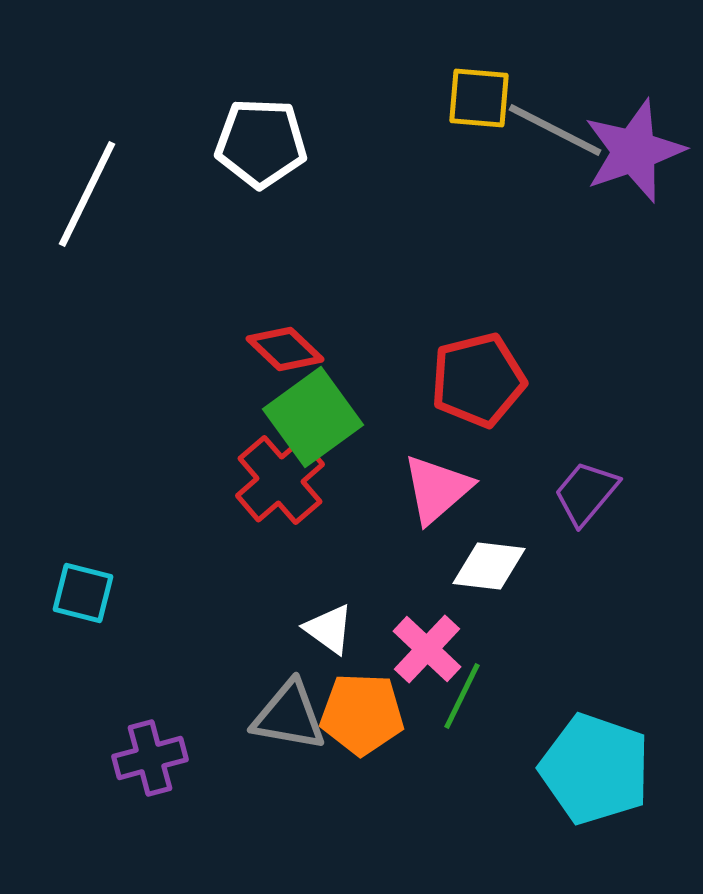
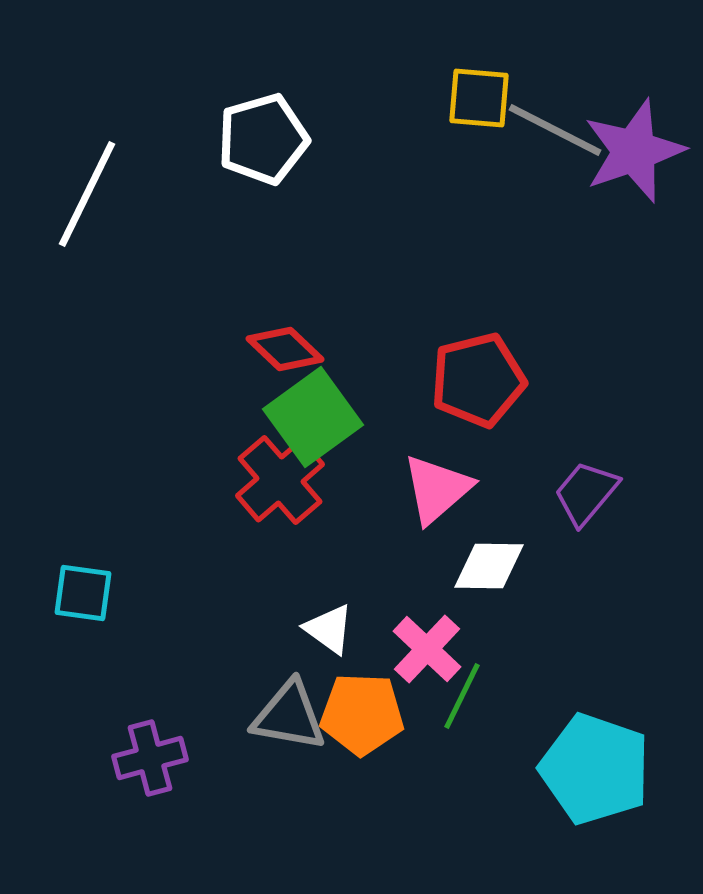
white pentagon: moved 2 px right, 4 px up; rotated 18 degrees counterclockwise
white diamond: rotated 6 degrees counterclockwise
cyan square: rotated 6 degrees counterclockwise
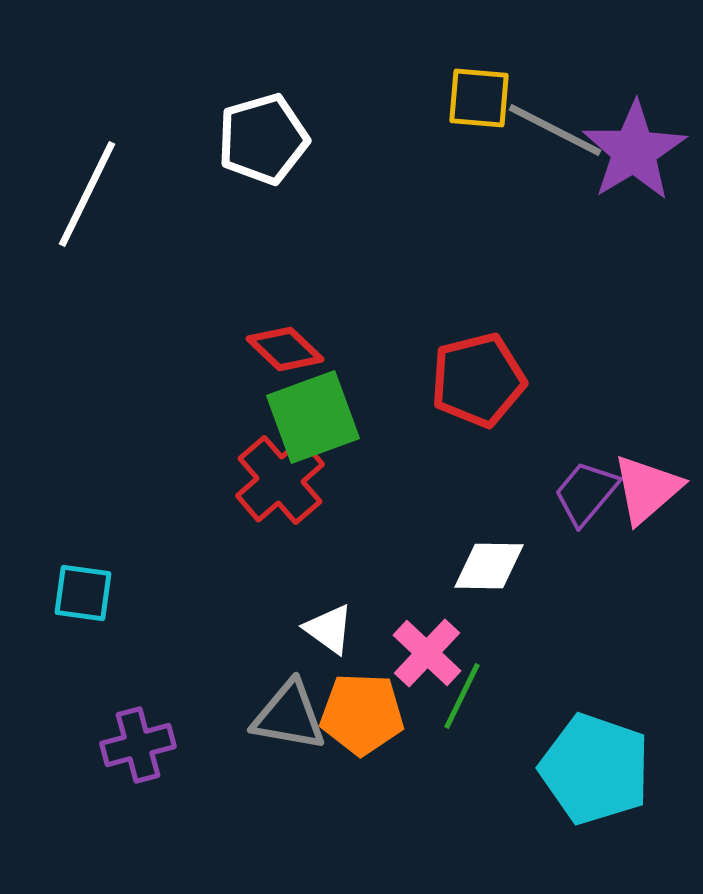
purple star: rotated 12 degrees counterclockwise
green square: rotated 16 degrees clockwise
pink triangle: moved 210 px right
pink cross: moved 4 px down
purple cross: moved 12 px left, 13 px up
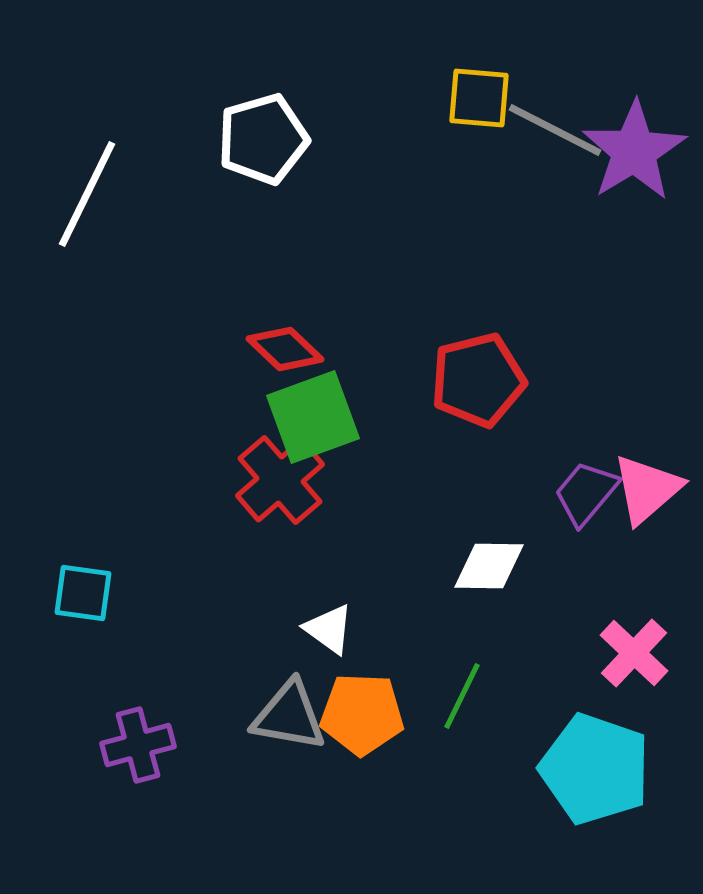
pink cross: moved 207 px right
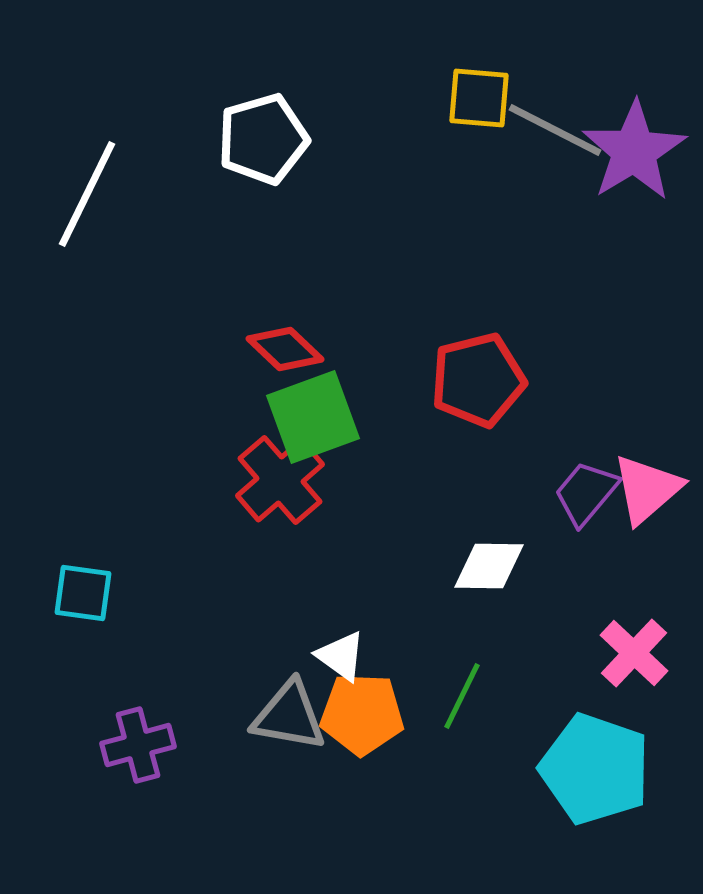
white triangle: moved 12 px right, 27 px down
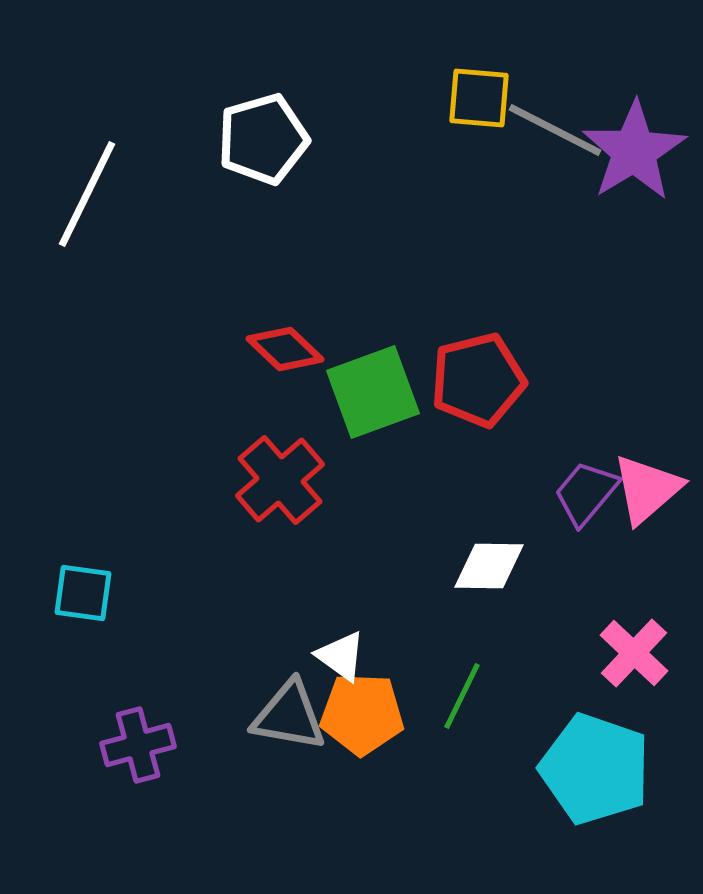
green square: moved 60 px right, 25 px up
